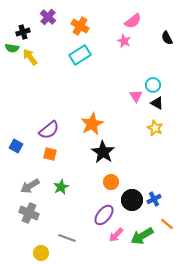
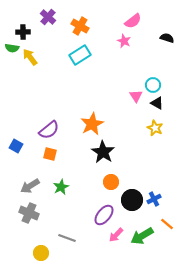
black cross: rotated 16 degrees clockwise
black semicircle: rotated 136 degrees clockwise
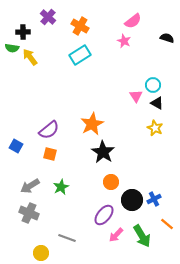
green arrow: rotated 90 degrees counterclockwise
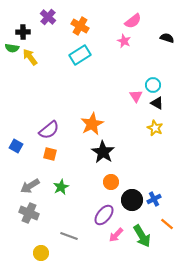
gray line: moved 2 px right, 2 px up
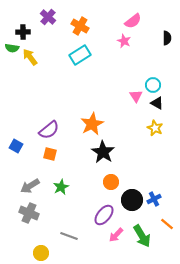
black semicircle: rotated 72 degrees clockwise
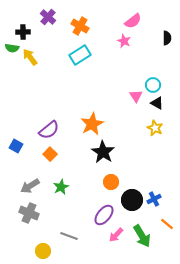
orange square: rotated 32 degrees clockwise
yellow circle: moved 2 px right, 2 px up
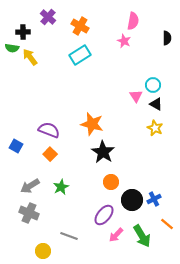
pink semicircle: rotated 42 degrees counterclockwise
black triangle: moved 1 px left, 1 px down
orange star: rotated 30 degrees counterclockwise
purple semicircle: rotated 120 degrees counterclockwise
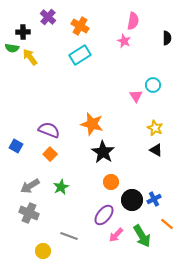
black triangle: moved 46 px down
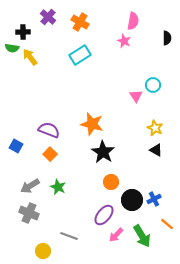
orange cross: moved 4 px up
green star: moved 3 px left; rotated 21 degrees counterclockwise
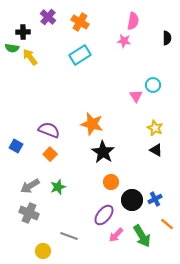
pink star: rotated 16 degrees counterclockwise
green star: rotated 28 degrees clockwise
blue cross: moved 1 px right
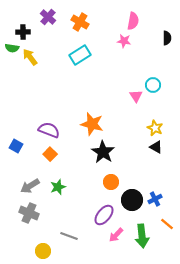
black triangle: moved 3 px up
green arrow: rotated 25 degrees clockwise
